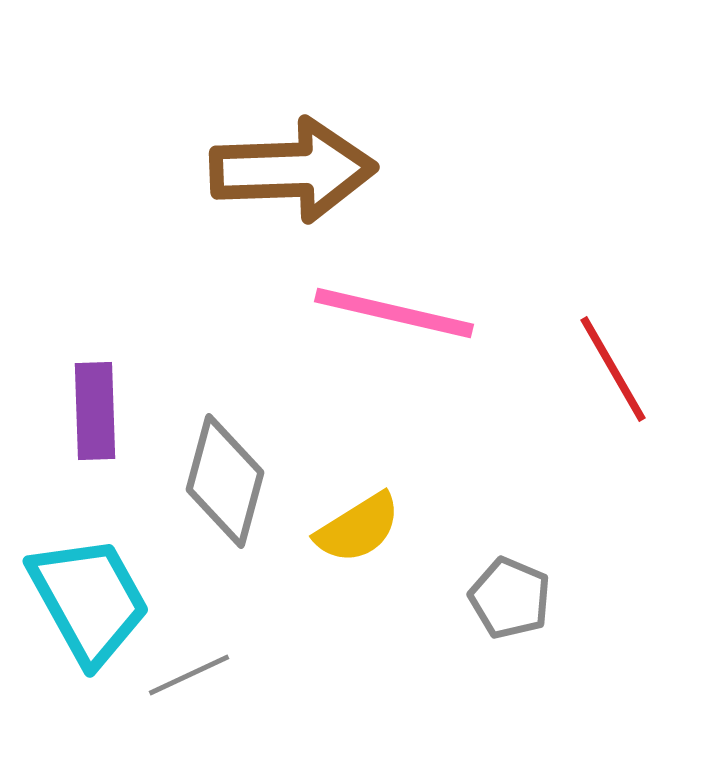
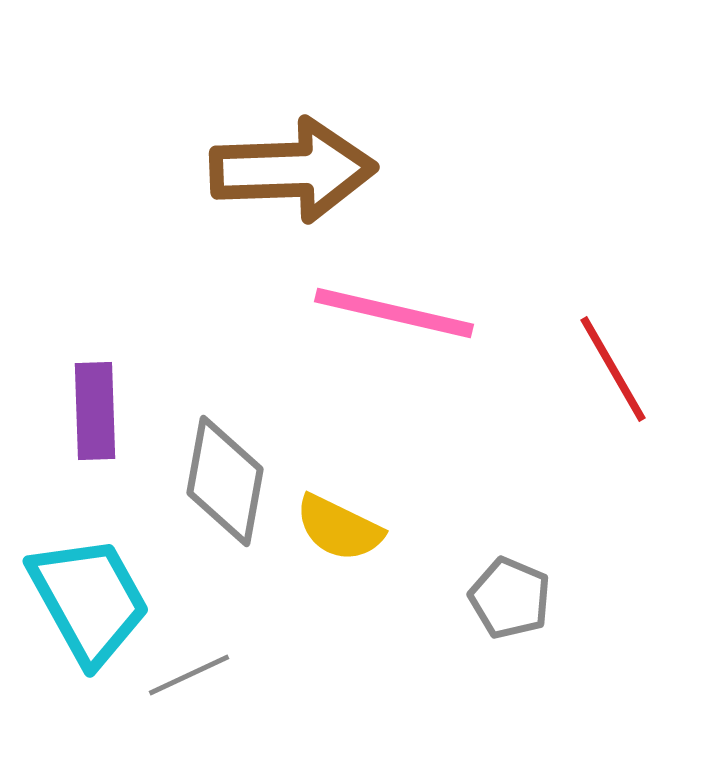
gray diamond: rotated 5 degrees counterclockwise
yellow semicircle: moved 19 px left; rotated 58 degrees clockwise
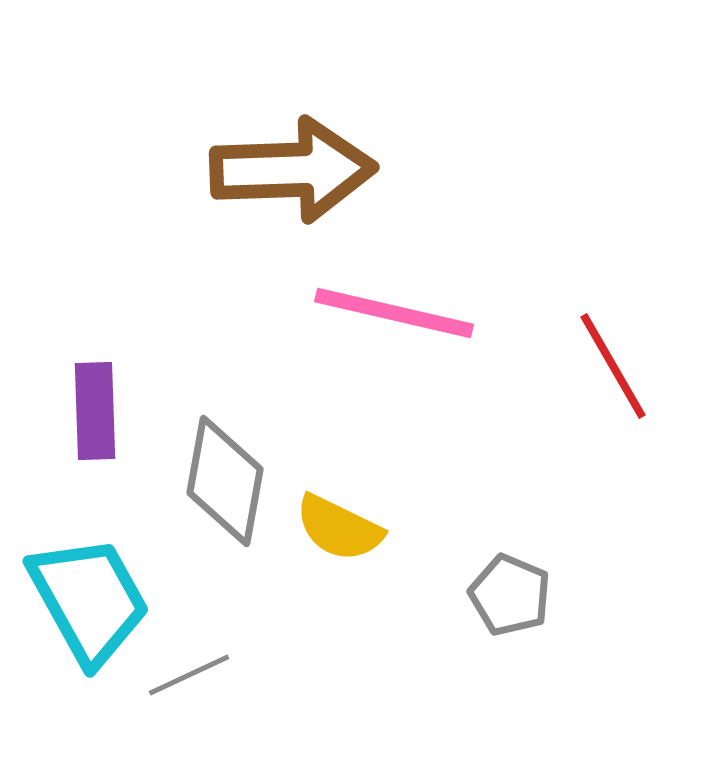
red line: moved 3 px up
gray pentagon: moved 3 px up
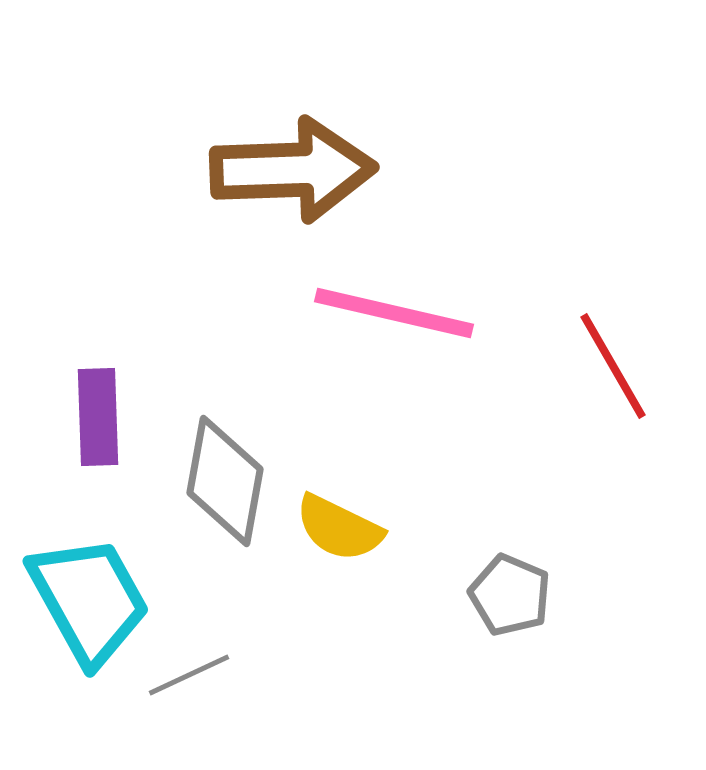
purple rectangle: moved 3 px right, 6 px down
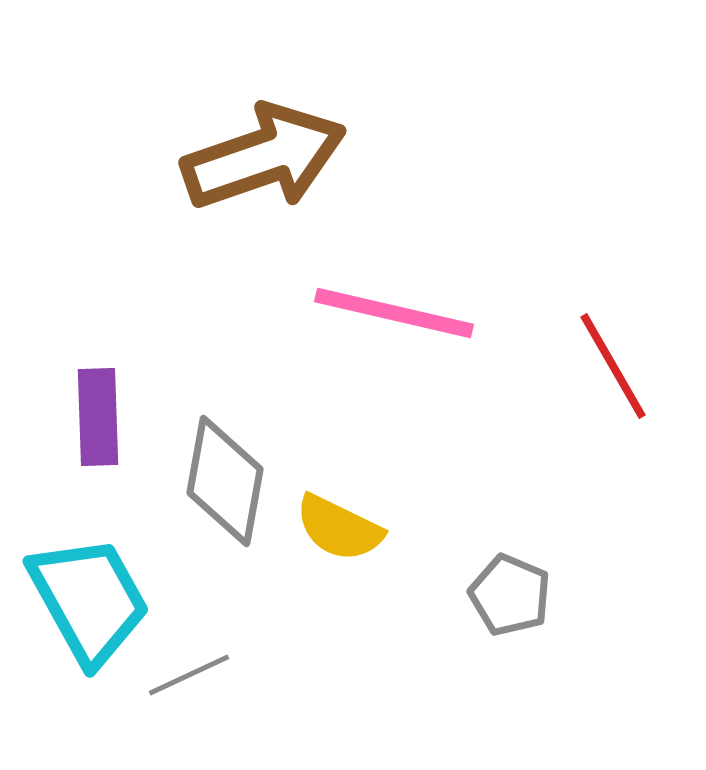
brown arrow: moved 29 px left, 13 px up; rotated 17 degrees counterclockwise
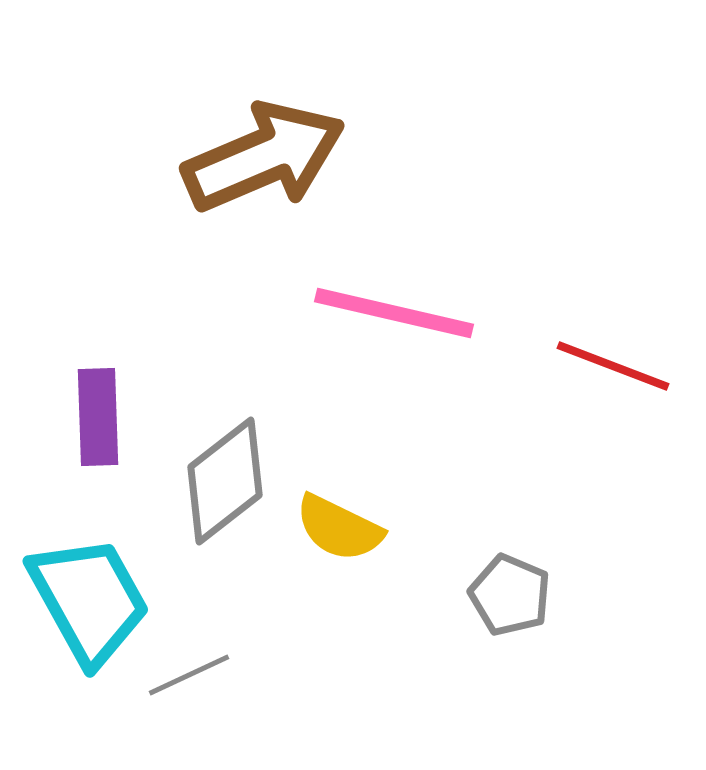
brown arrow: rotated 4 degrees counterclockwise
red line: rotated 39 degrees counterclockwise
gray diamond: rotated 42 degrees clockwise
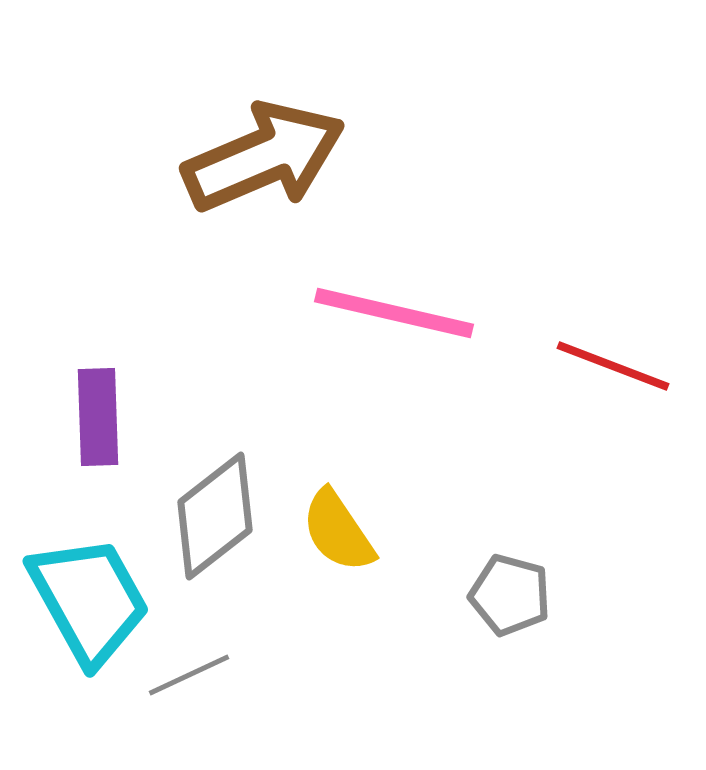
gray diamond: moved 10 px left, 35 px down
yellow semicircle: moved 1 px left, 3 px down; rotated 30 degrees clockwise
gray pentagon: rotated 8 degrees counterclockwise
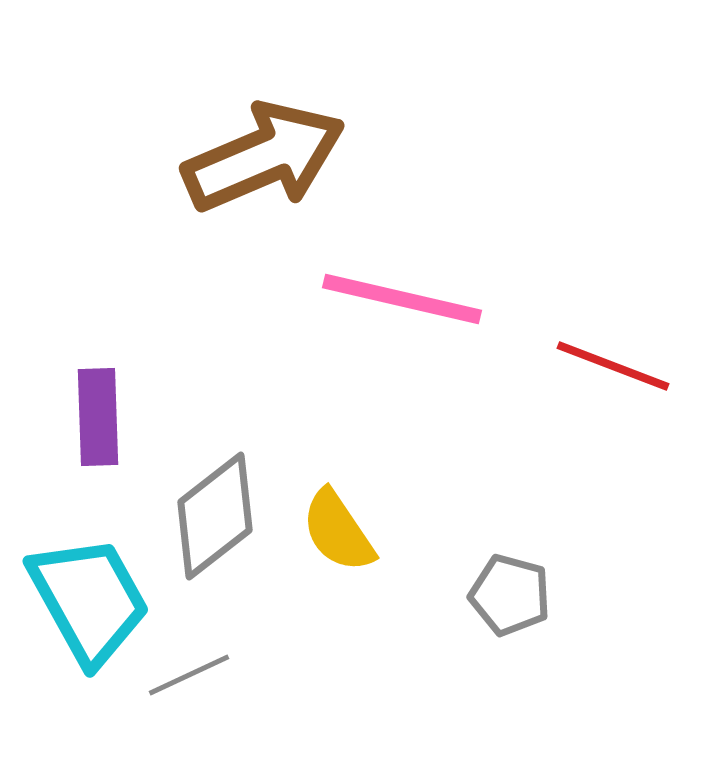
pink line: moved 8 px right, 14 px up
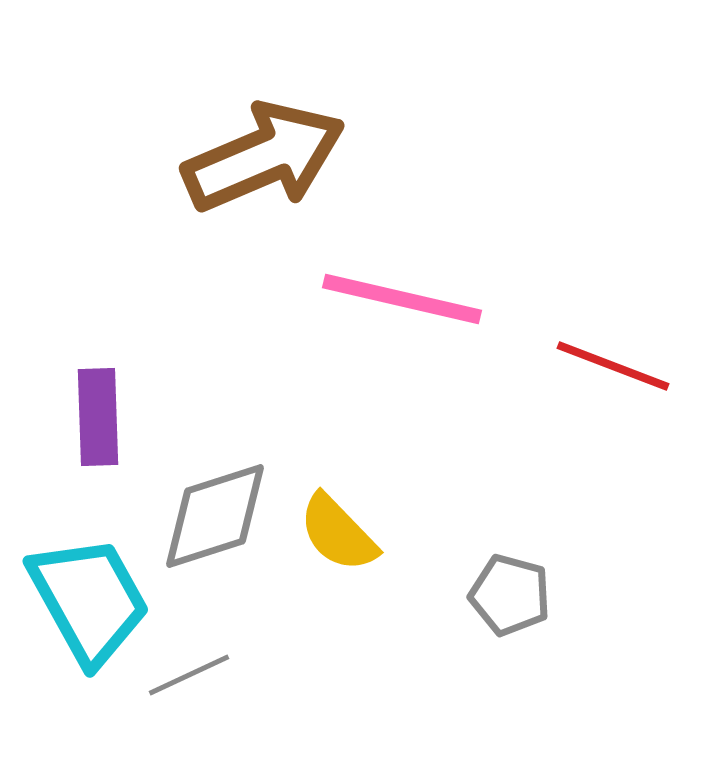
gray diamond: rotated 20 degrees clockwise
yellow semicircle: moved 2 px down; rotated 10 degrees counterclockwise
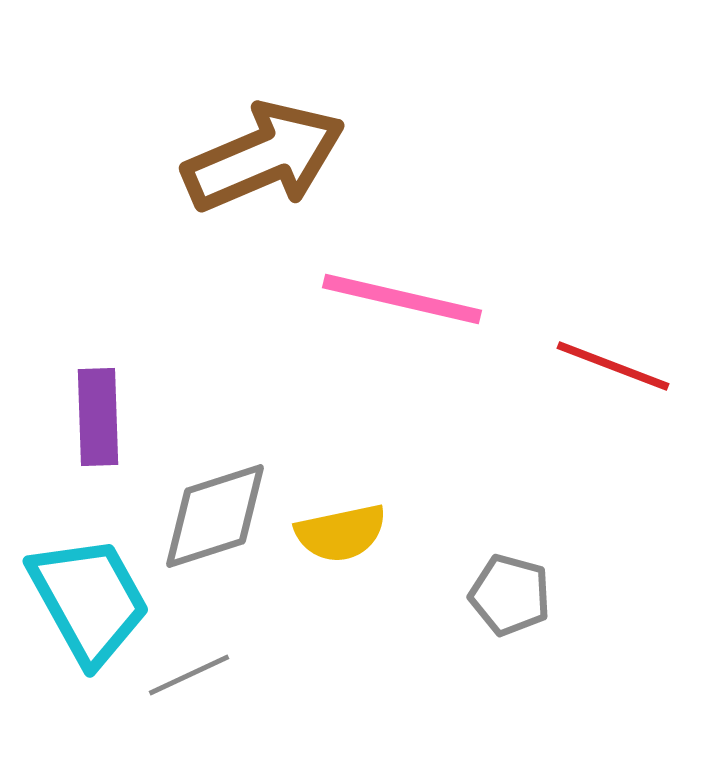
yellow semicircle: moved 3 px right; rotated 58 degrees counterclockwise
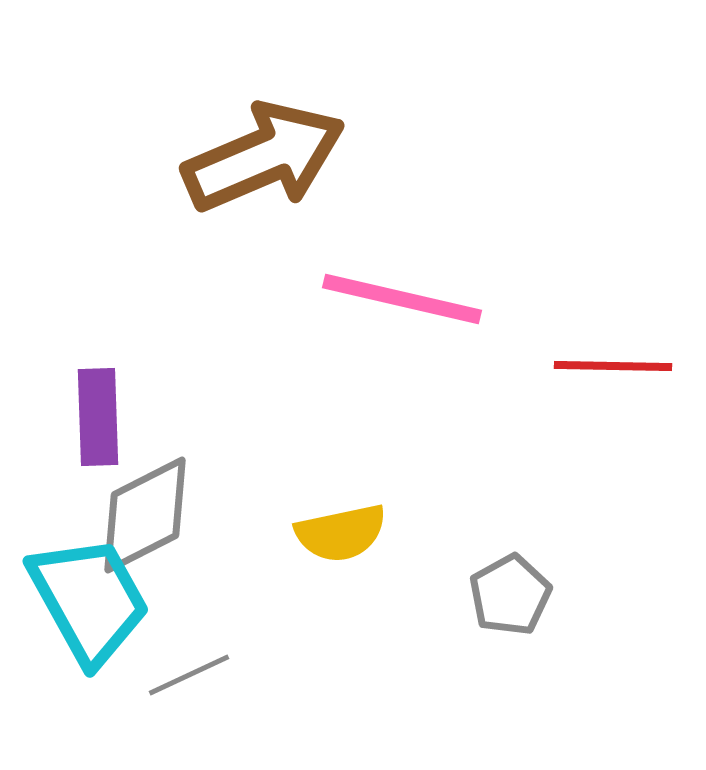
red line: rotated 20 degrees counterclockwise
gray diamond: moved 70 px left, 1 px up; rotated 9 degrees counterclockwise
gray pentagon: rotated 28 degrees clockwise
